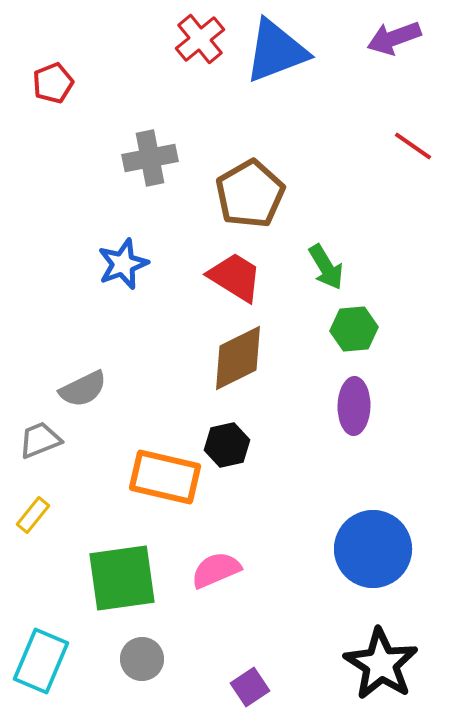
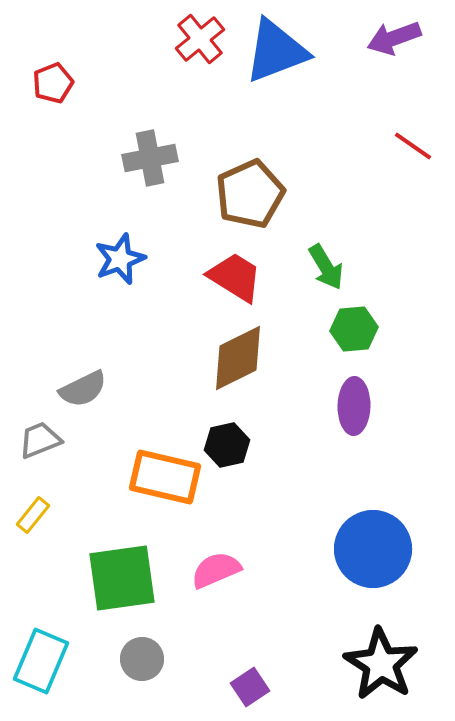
brown pentagon: rotated 6 degrees clockwise
blue star: moved 3 px left, 5 px up
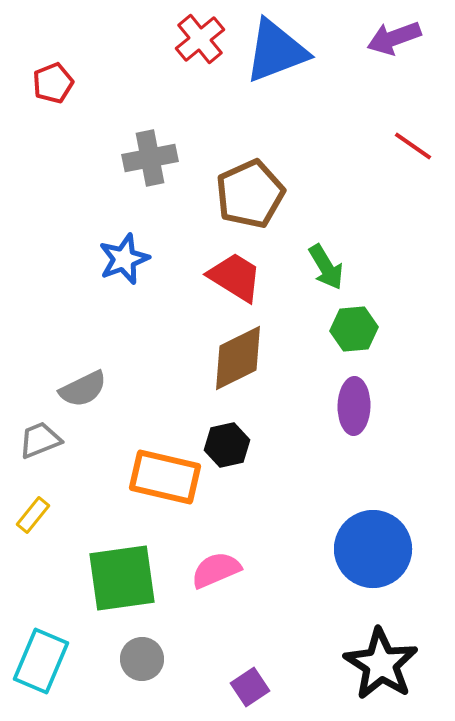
blue star: moved 4 px right
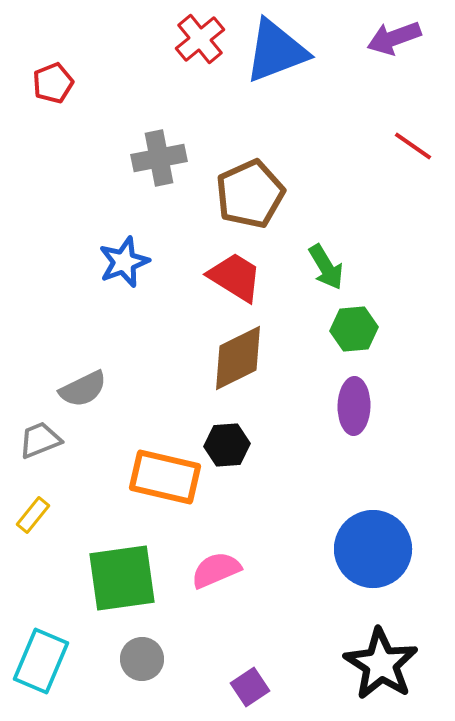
gray cross: moved 9 px right
blue star: moved 3 px down
black hexagon: rotated 9 degrees clockwise
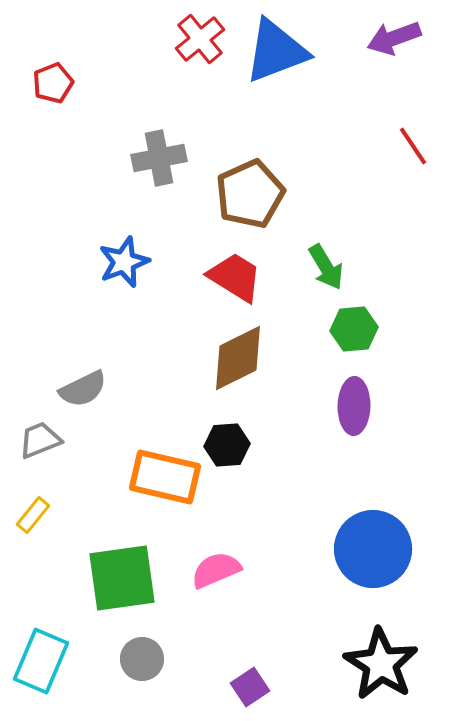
red line: rotated 21 degrees clockwise
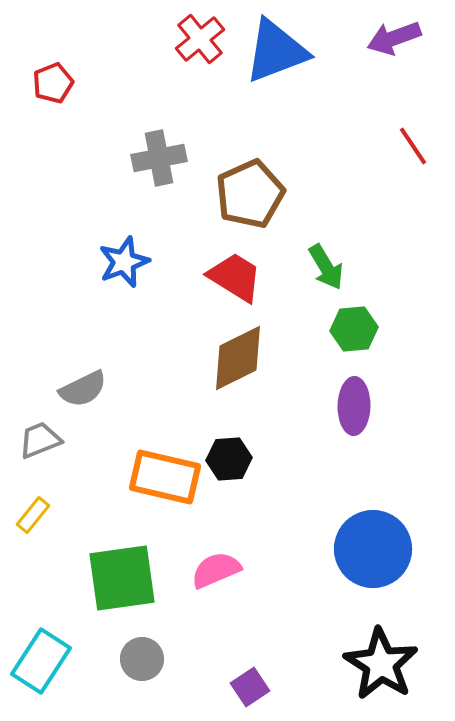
black hexagon: moved 2 px right, 14 px down
cyan rectangle: rotated 10 degrees clockwise
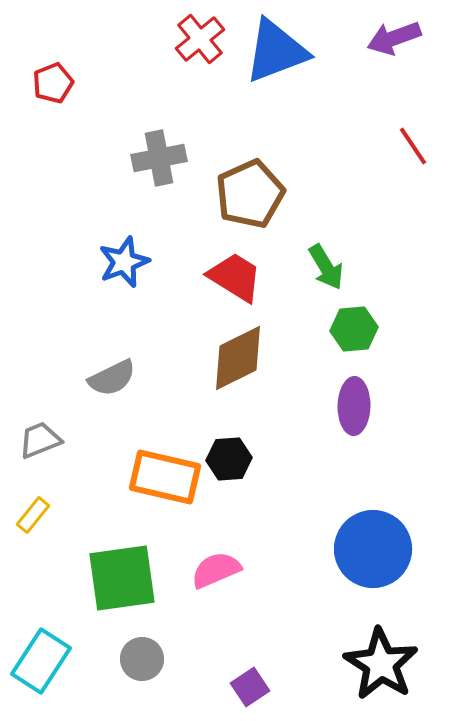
gray semicircle: moved 29 px right, 11 px up
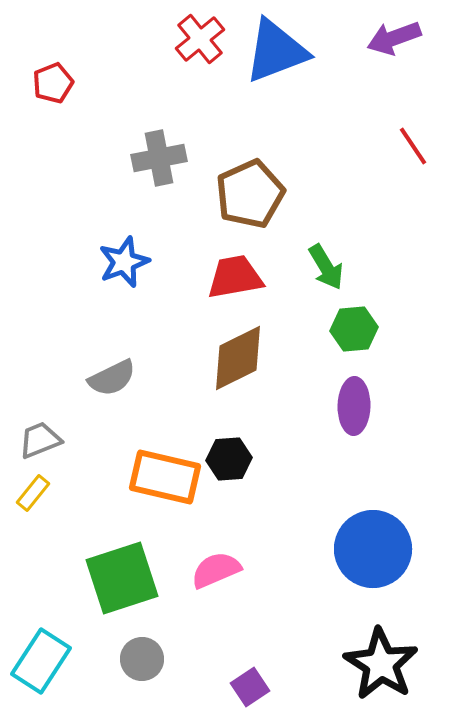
red trapezoid: rotated 42 degrees counterclockwise
yellow rectangle: moved 22 px up
green square: rotated 10 degrees counterclockwise
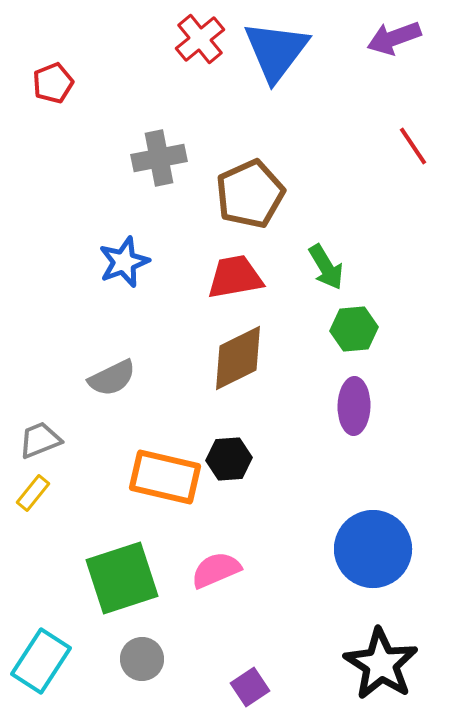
blue triangle: rotated 32 degrees counterclockwise
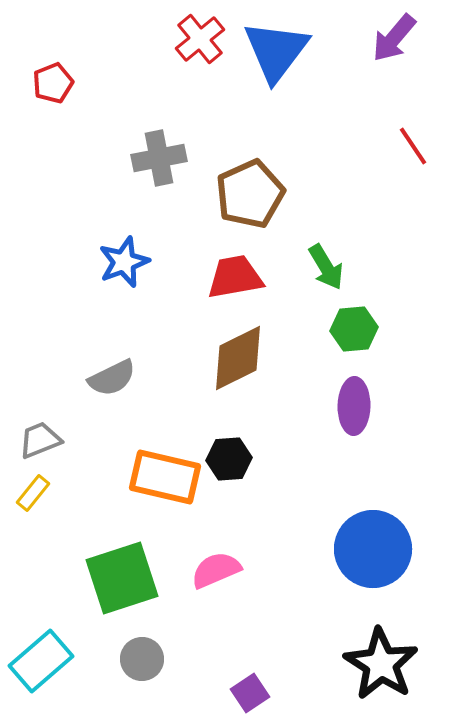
purple arrow: rotated 30 degrees counterclockwise
cyan rectangle: rotated 16 degrees clockwise
purple square: moved 6 px down
